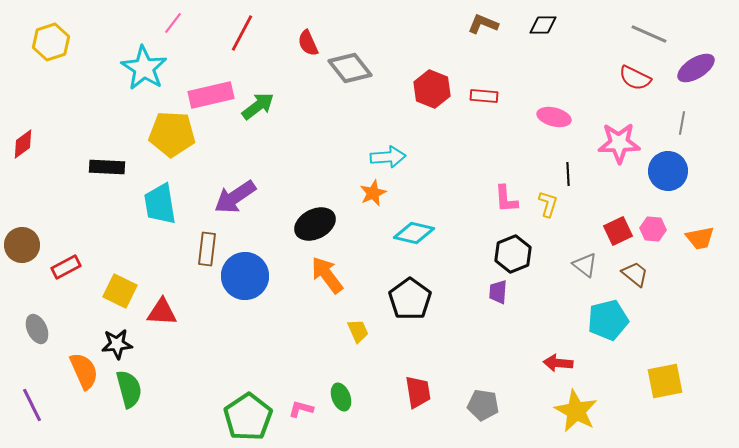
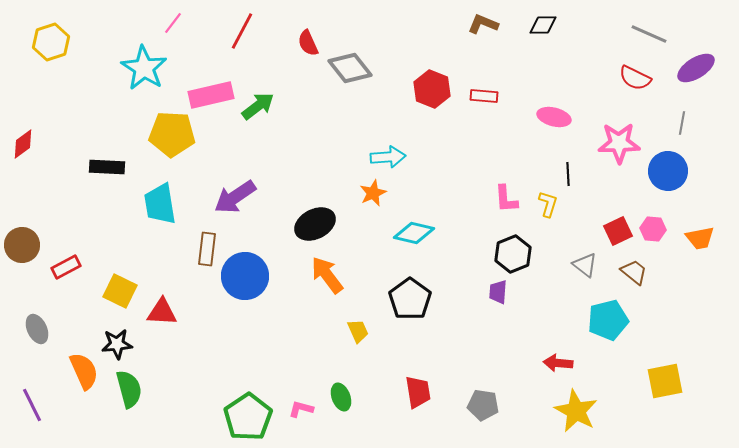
red line at (242, 33): moved 2 px up
brown trapezoid at (635, 274): moved 1 px left, 2 px up
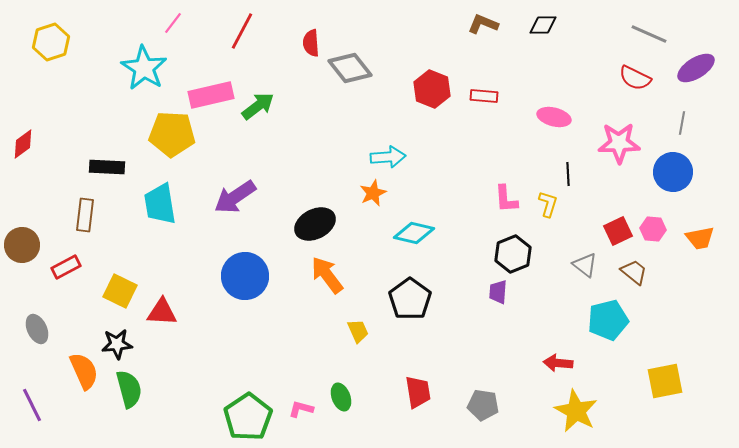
red semicircle at (308, 43): moved 3 px right; rotated 20 degrees clockwise
blue circle at (668, 171): moved 5 px right, 1 px down
brown rectangle at (207, 249): moved 122 px left, 34 px up
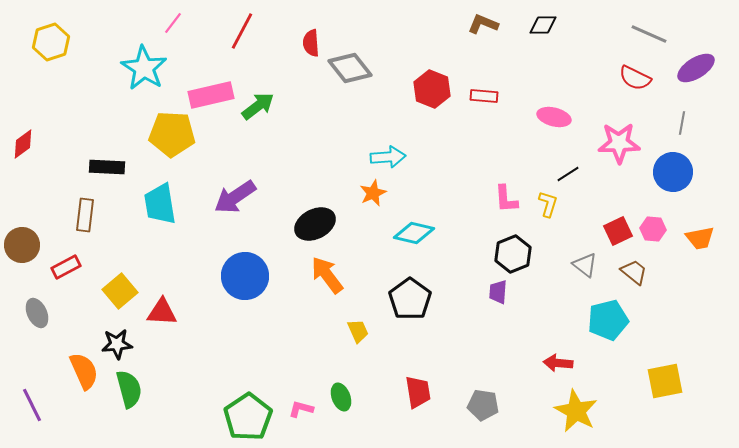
black line at (568, 174): rotated 60 degrees clockwise
yellow square at (120, 291): rotated 24 degrees clockwise
gray ellipse at (37, 329): moved 16 px up
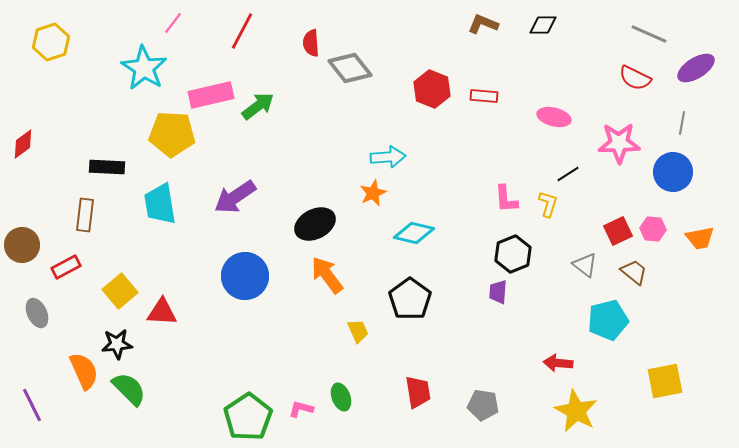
green semicircle at (129, 389): rotated 30 degrees counterclockwise
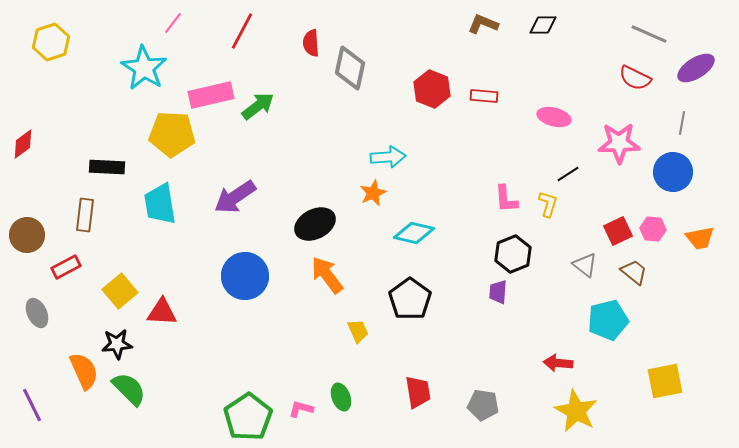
gray diamond at (350, 68): rotated 51 degrees clockwise
brown circle at (22, 245): moved 5 px right, 10 px up
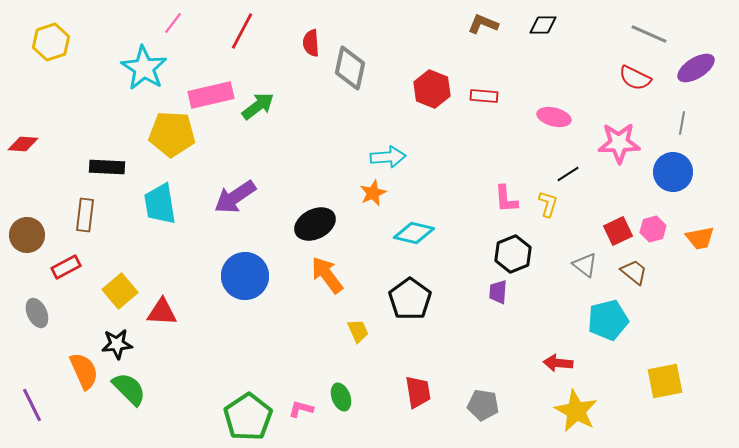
red diamond at (23, 144): rotated 40 degrees clockwise
pink hexagon at (653, 229): rotated 20 degrees counterclockwise
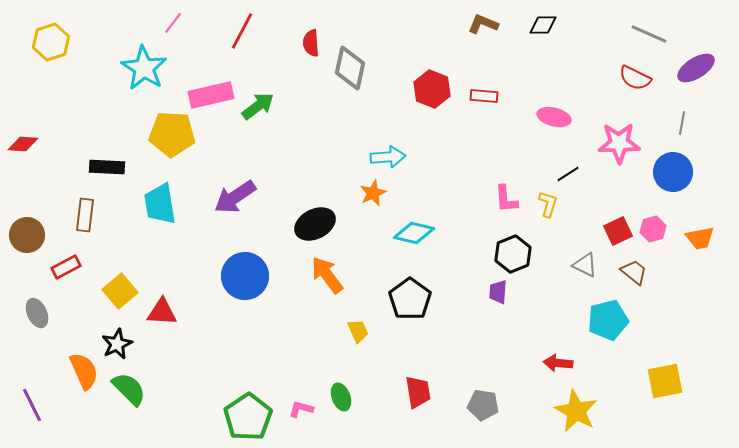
gray triangle at (585, 265): rotated 12 degrees counterclockwise
black star at (117, 344): rotated 20 degrees counterclockwise
